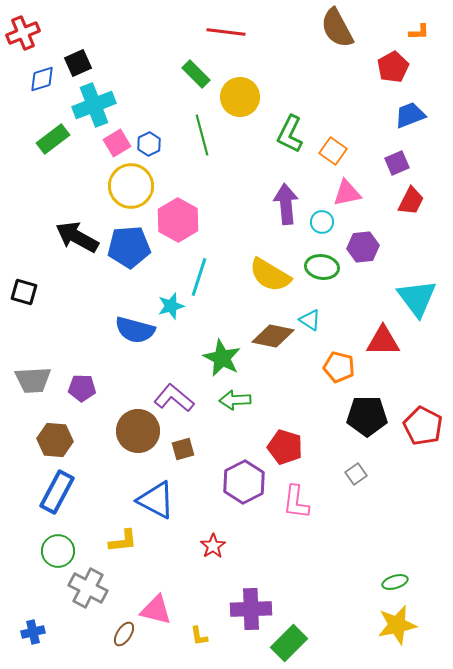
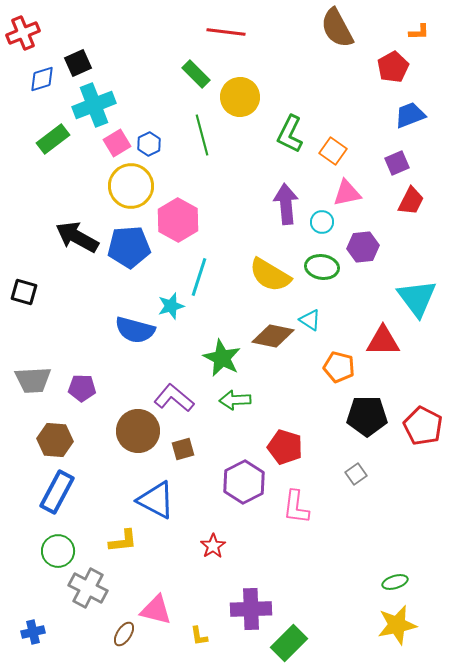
pink L-shape at (296, 502): moved 5 px down
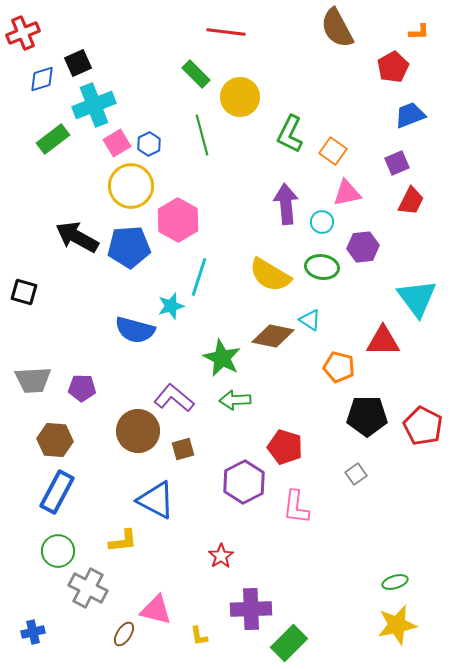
red star at (213, 546): moved 8 px right, 10 px down
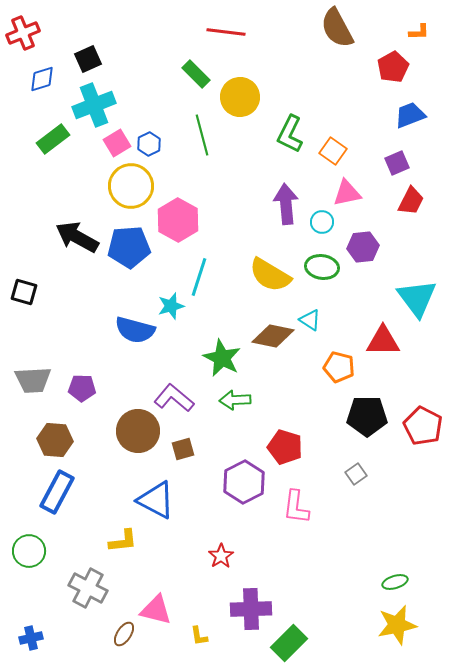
black square at (78, 63): moved 10 px right, 4 px up
green circle at (58, 551): moved 29 px left
blue cross at (33, 632): moved 2 px left, 6 px down
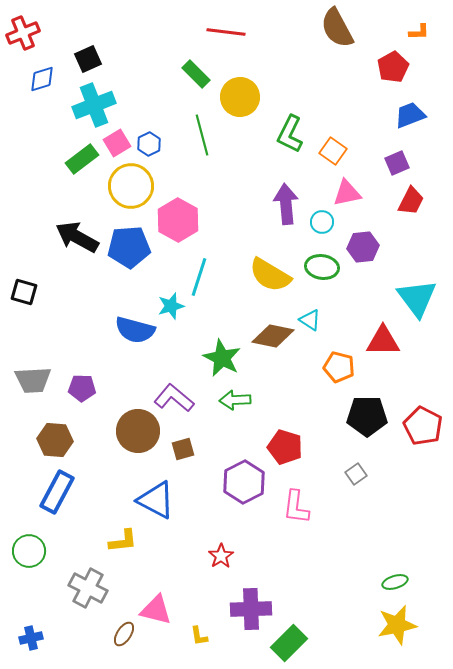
green rectangle at (53, 139): moved 29 px right, 20 px down
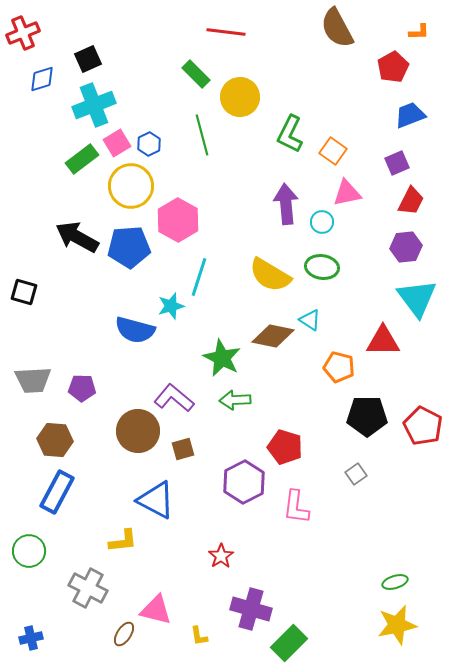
purple hexagon at (363, 247): moved 43 px right
purple cross at (251, 609): rotated 18 degrees clockwise
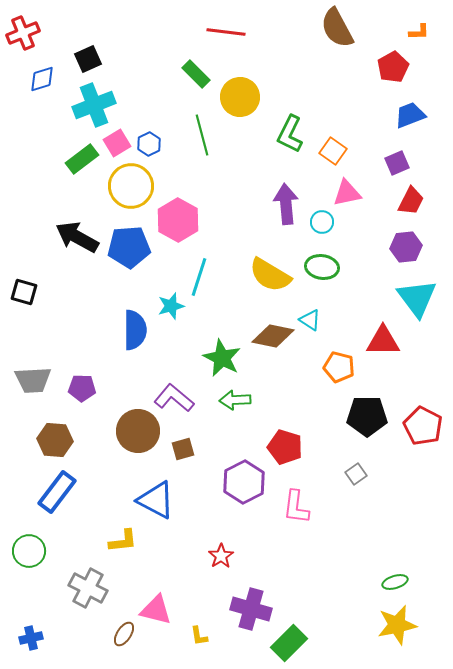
blue semicircle at (135, 330): rotated 105 degrees counterclockwise
blue rectangle at (57, 492): rotated 9 degrees clockwise
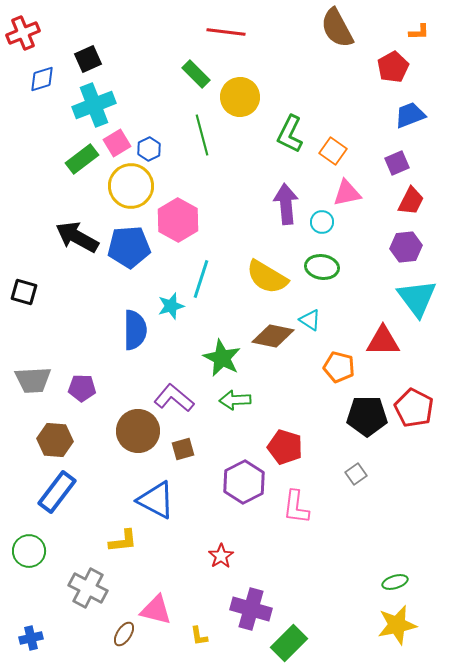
blue hexagon at (149, 144): moved 5 px down
yellow semicircle at (270, 275): moved 3 px left, 2 px down
cyan line at (199, 277): moved 2 px right, 2 px down
red pentagon at (423, 426): moved 9 px left, 18 px up
